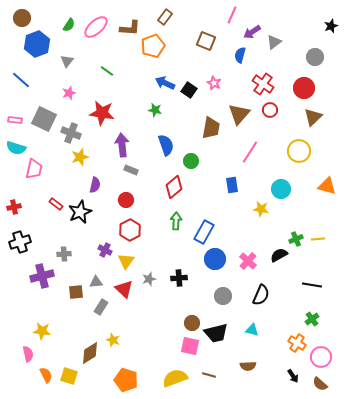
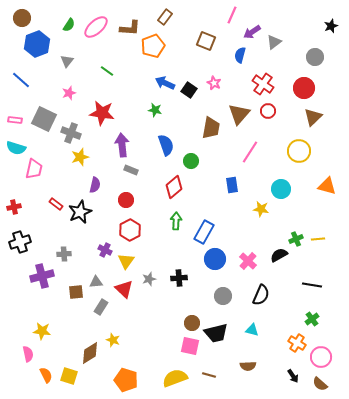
red circle at (270, 110): moved 2 px left, 1 px down
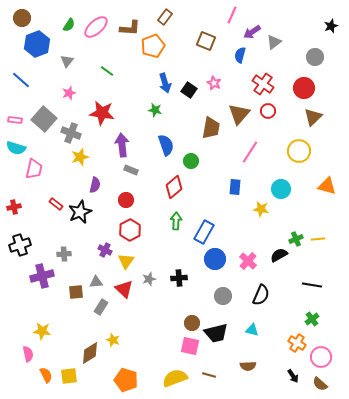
blue arrow at (165, 83): rotated 132 degrees counterclockwise
gray square at (44, 119): rotated 15 degrees clockwise
blue rectangle at (232, 185): moved 3 px right, 2 px down; rotated 14 degrees clockwise
black cross at (20, 242): moved 3 px down
yellow square at (69, 376): rotated 24 degrees counterclockwise
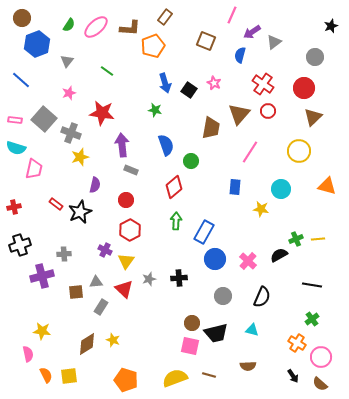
black semicircle at (261, 295): moved 1 px right, 2 px down
brown diamond at (90, 353): moved 3 px left, 9 px up
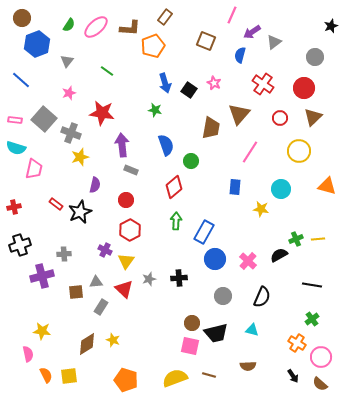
red circle at (268, 111): moved 12 px right, 7 px down
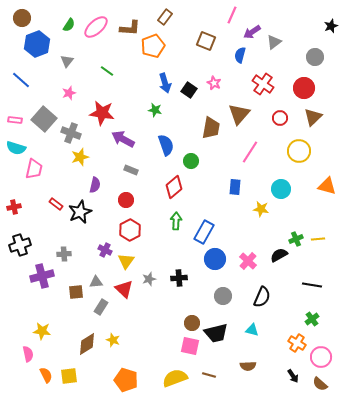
purple arrow at (122, 145): moved 1 px right, 6 px up; rotated 55 degrees counterclockwise
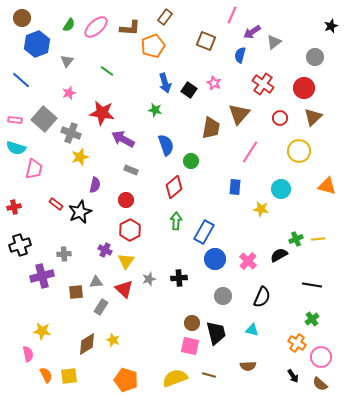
black trapezoid at (216, 333): rotated 90 degrees counterclockwise
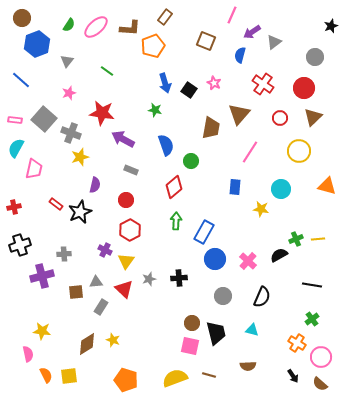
cyan semicircle at (16, 148): rotated 102 degrees clockwise
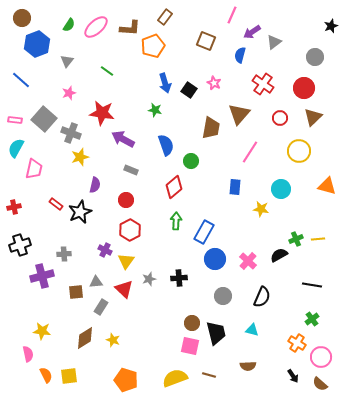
brown diamond at (87, 344): moved 2 px left, 6 px up
